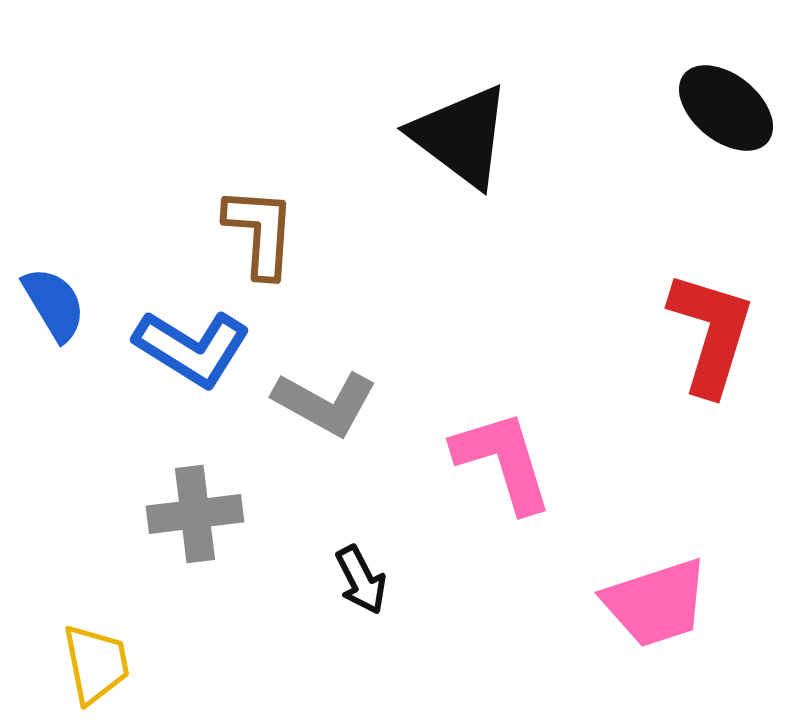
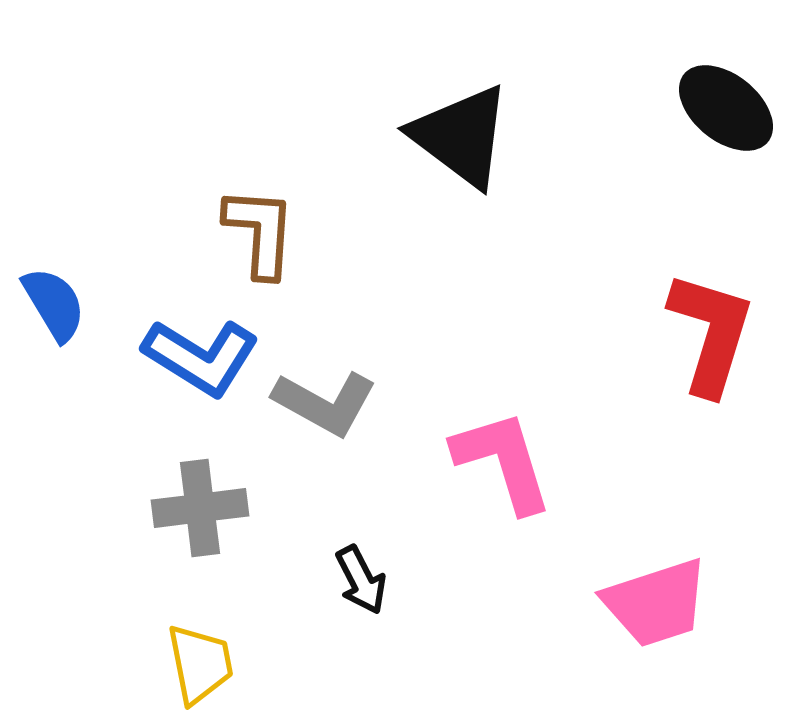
blue L-shape: moved 9 px right, 9 px down
gray cross: moved 5 px right, 6 px up
yellow trapezoid: moved 104 px right
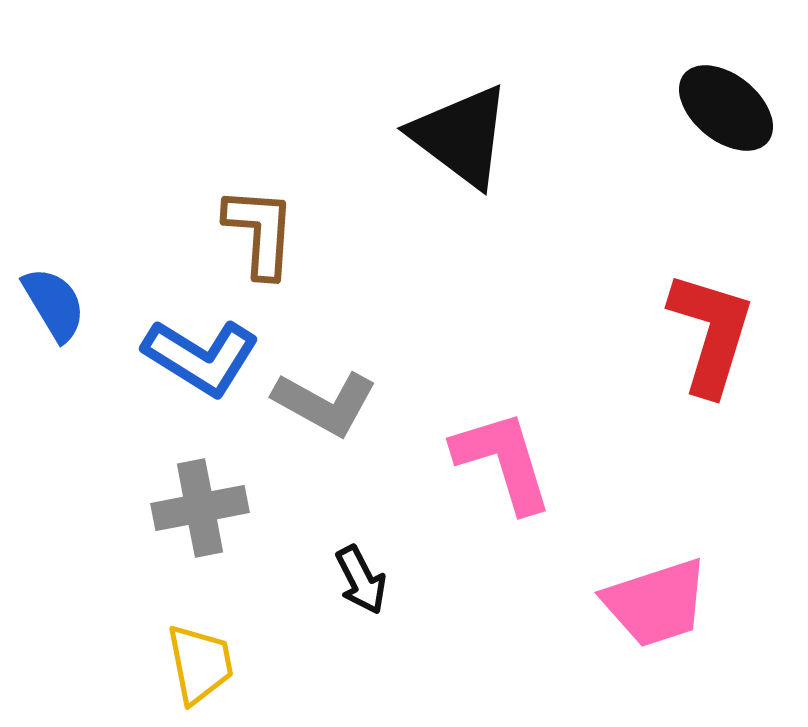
gray cross: rotated 4 degrees counterclockwise
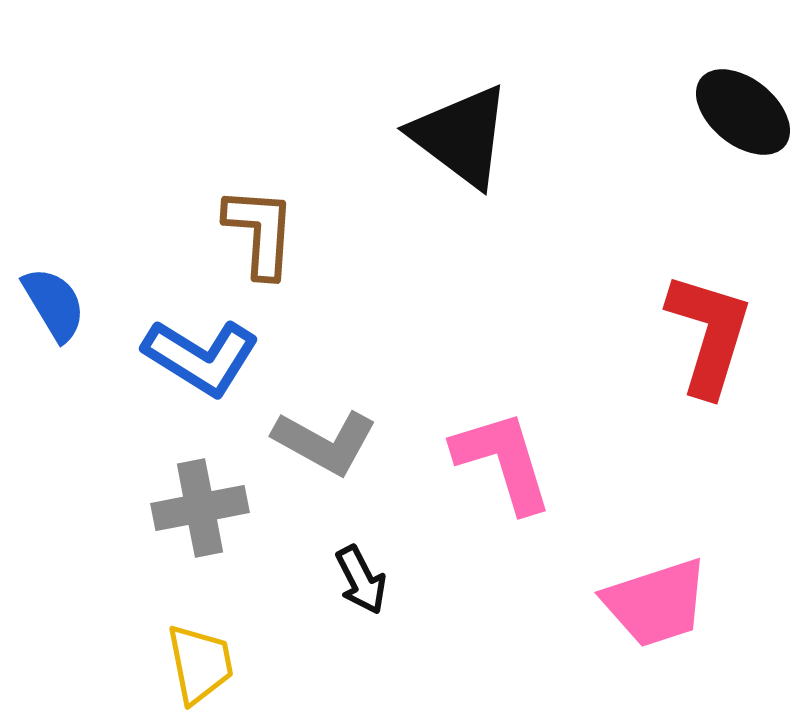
black ellipse: moved 17 px right, 4 px down
red L-shape: moved 2 px left, 1 px down
gray L-shape: moved 39 px down
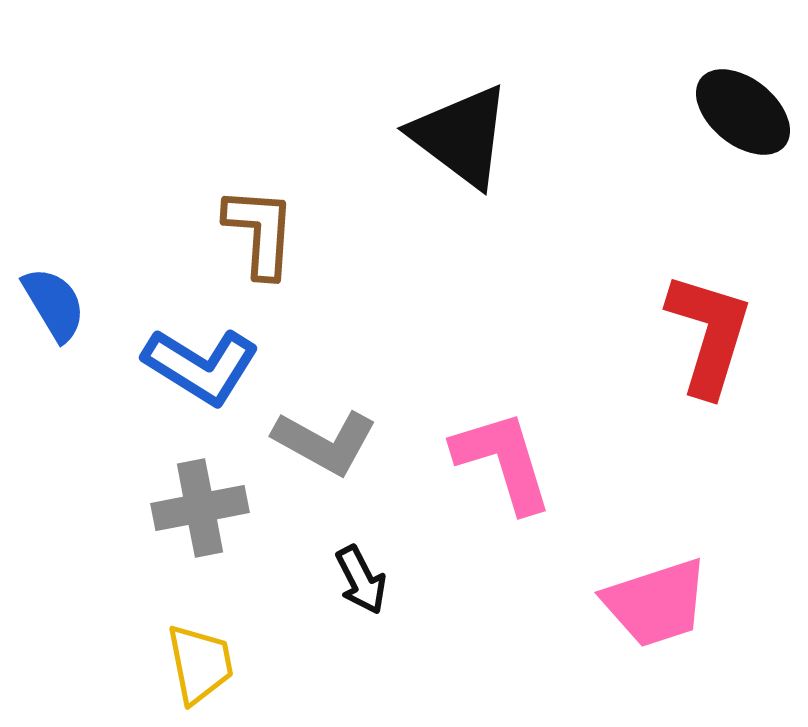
blue L-shape: moved 9 px down
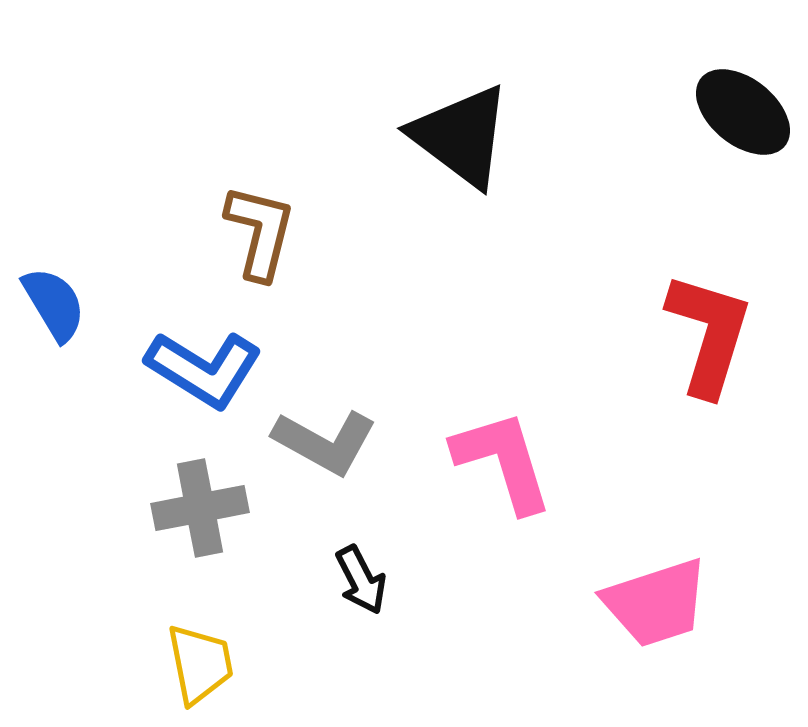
brown L-shape: rotated 10 degrees clockwise
blue L-shape: moved 3 px right, 3 px down
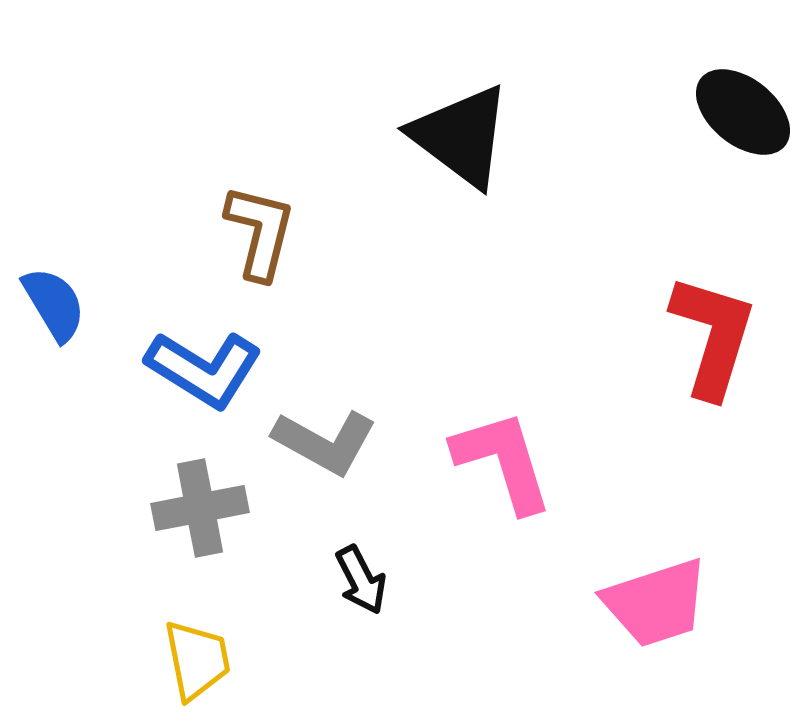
red L-shape: moved 4 px right, 2 px down
yellow trapezoid: moved 3 px left, 4 px up
